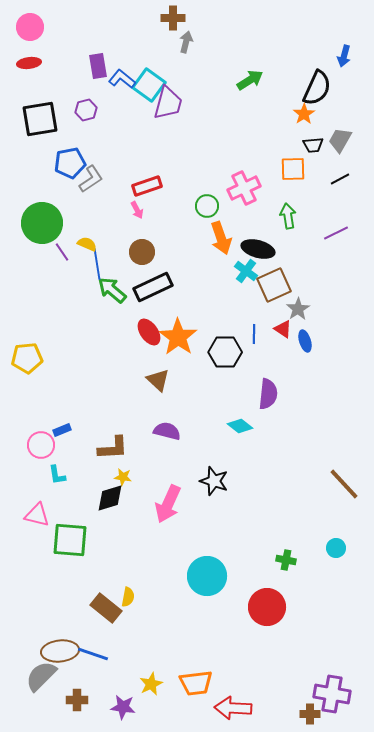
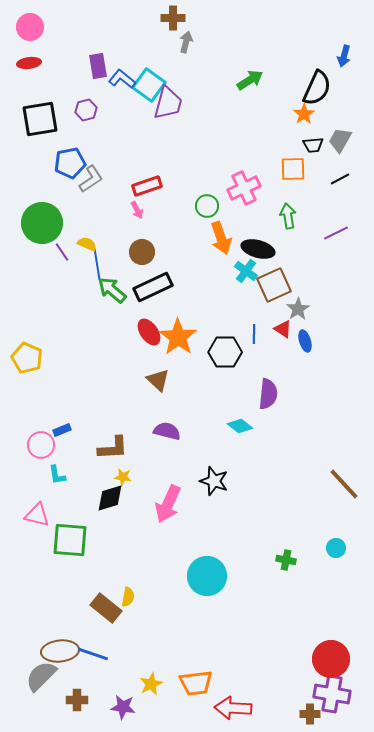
yellow pentagon at (27, 358): rotated 28 degrees clockwise
red circle at (267, 607): moved 64 px right, 52 px down
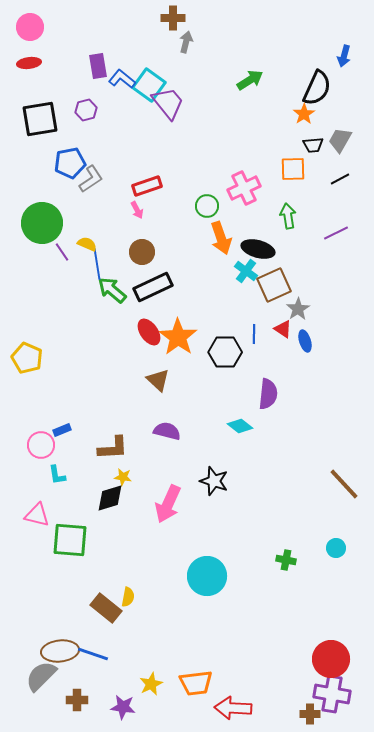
purple trapezoid at (168, 103): rotated 54 degrees counterclockwise
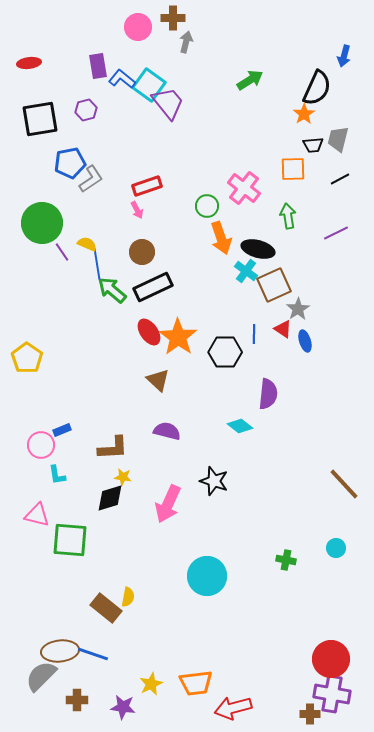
pink circle at (30, 27): moved 108 px right
gray trapezoid at (340, 140): moved 2 px left, 1 px up; rotated 16 degrees counterclockwise
pink cross at (244, 188): rotated 28 degrees counterclockwise
yellow pentagon at (27, 358): rotated 12 degrees clockwise
red arrow at (233, 708): rotated 18 degrees counterclockwise
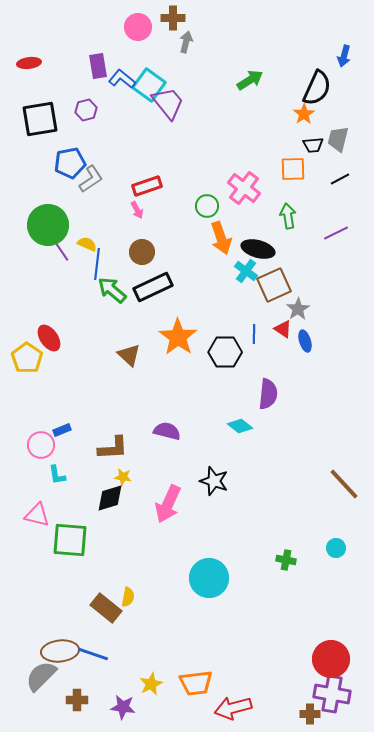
green circle at (42, 223): moved 6 px right, 2 px down
blue line at (97, 264): rotated 16 degrees clockwise
red ellipse at (149, 332): moved 100 px left, 6 px down
brown triangle at (158, 380): moved 29 px left, 25 px up
cyan circle at (207, 576): moved 2 px right, 2 px down
